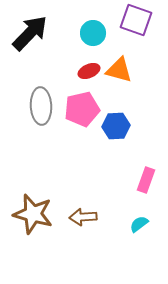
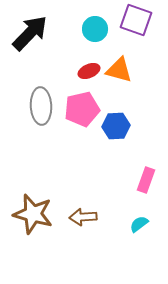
cyan circle: moved 2 px right, 4 px up
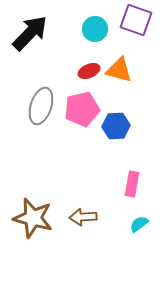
gray ellipse: rotated 21 degrees clockwise
pink rectangle: moved 14 px left, 4 px down; rotated 10 degrees counterclockwise
brown star: moved 4 px down
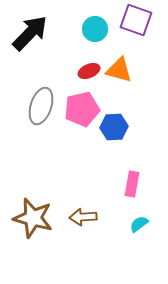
blue hexagon: moved 2 px left, 1 px down
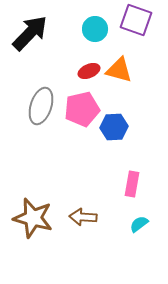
brown arrow: rotated 8 degrees clockwise
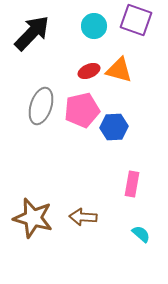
cyan circle: moved 1 px left, 3 px up
black arrow: moved 2 px right
pink pentagon: moved 1 px down
cyan semicircle: moved 2 px right, 10 px down; rotated 78 degrees clockwise
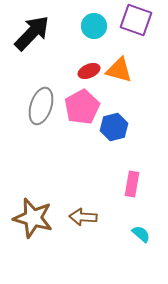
pink pentagon: moved 3 px up; rotated 16 degrees counterclockwise
blue hexagon: rotated 12 degrees counterclockwise
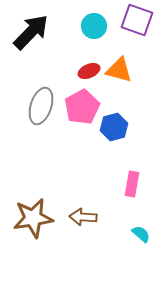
purple square: moved 1 px right
black arrow: moved 1 px left, 1 px up
brown star: rotated 24 degrees counterclockwise
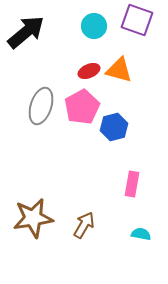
black arrow: moved 5 px left; rotated 6 degrees clockwise
brown arrow: moved 1 px right, 8 px down; rotated 116 degrees clockwise
cyan semicircle: rotated 30 degrees counterclockwise
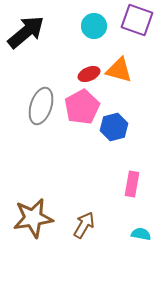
red ellipse: moved 3 px down
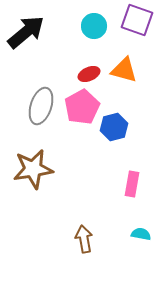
orange triangle: moved 5 px right
brown star: moved 49 px up
brown arrow: moved 14 px down; rotated 40 degrees counterclockwise
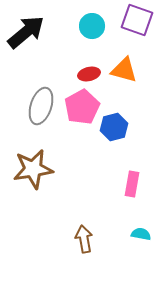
cyan circle: moved 2 px left
red ellipse: rotated 10 degrees clockwise
